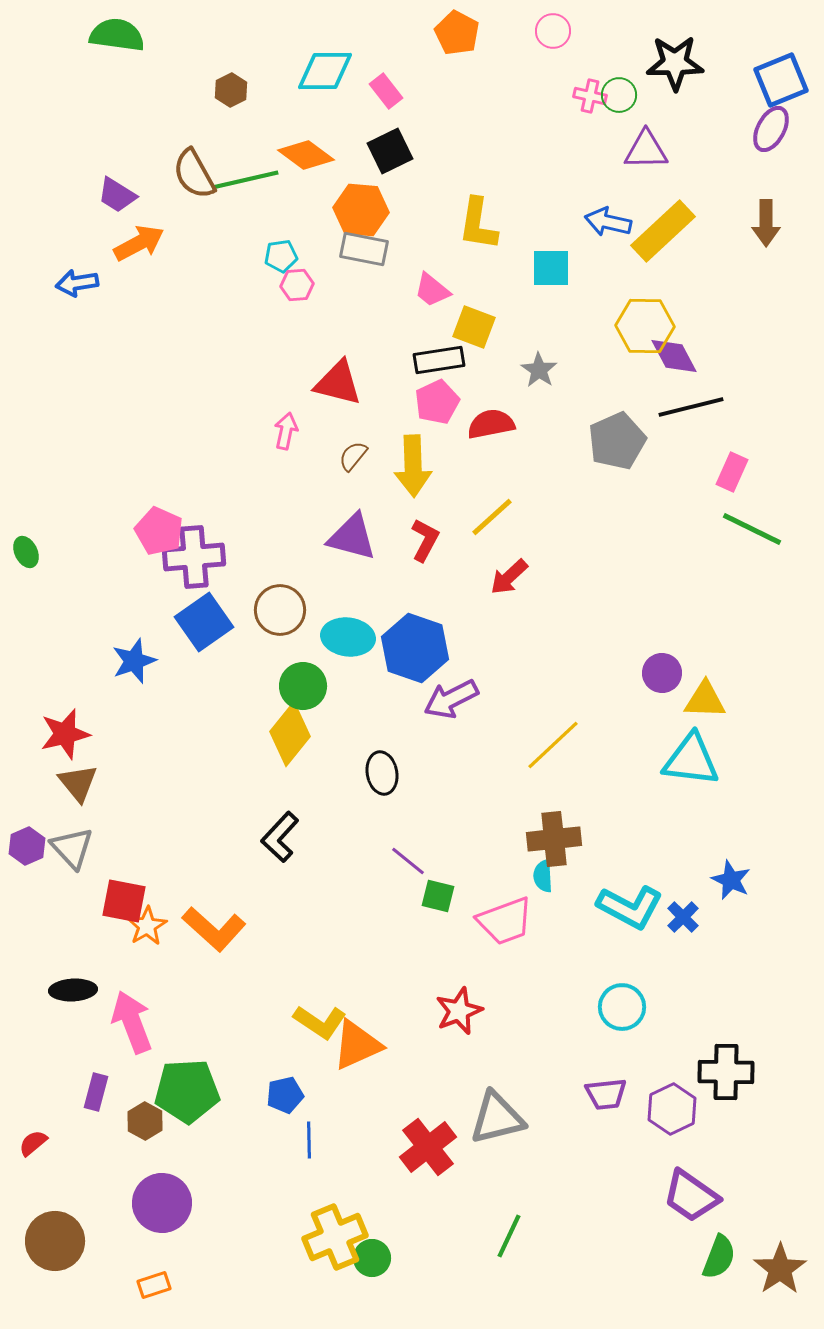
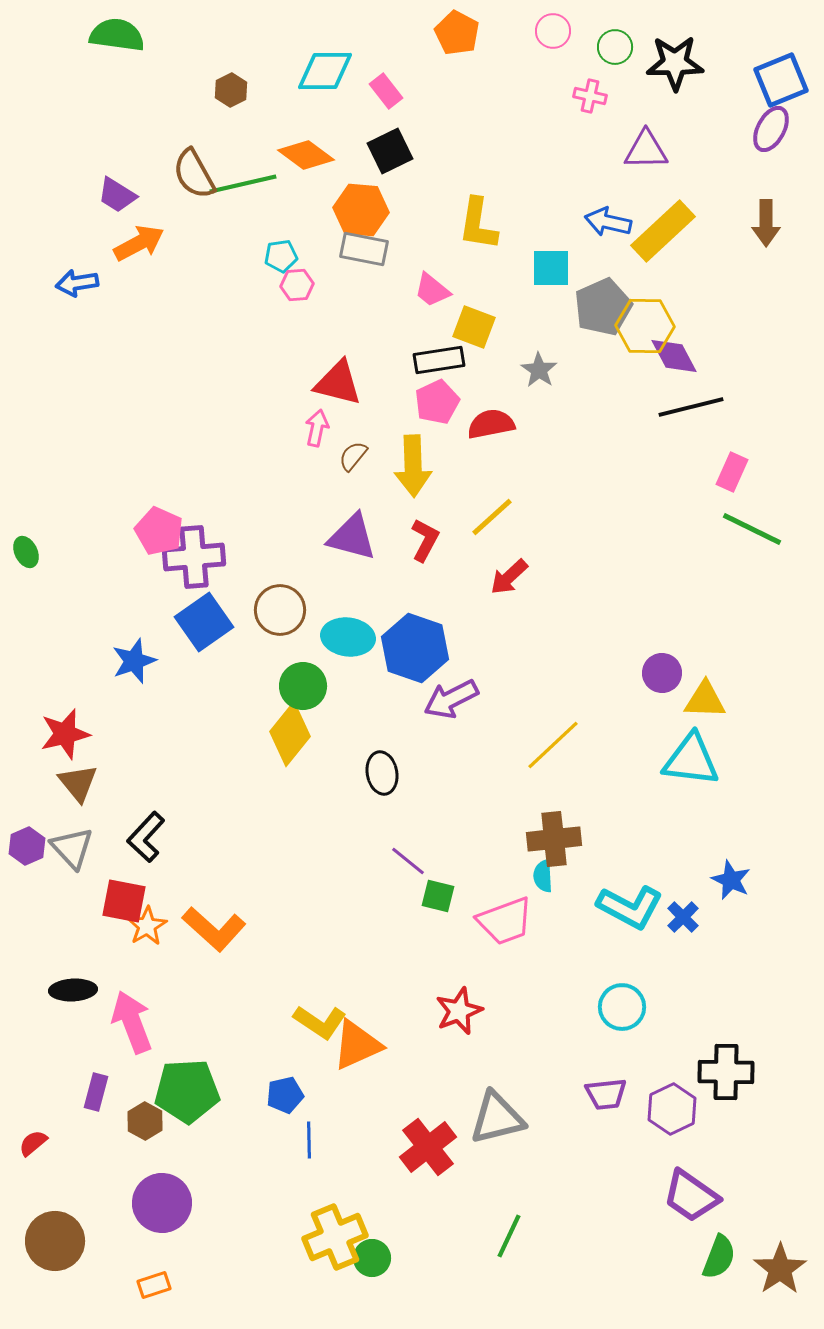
green circle at (619, 95): moved 4 px left, 48 px up
green line at (245, 180): moved 2 px left, 4 px down
pink arrow at (286, 431): moved 31 px right, 3 px up
gray pentagon at (617, 441): moved 14 px left, 134 px up
black L-shape at (280, 837): moved 134 px left
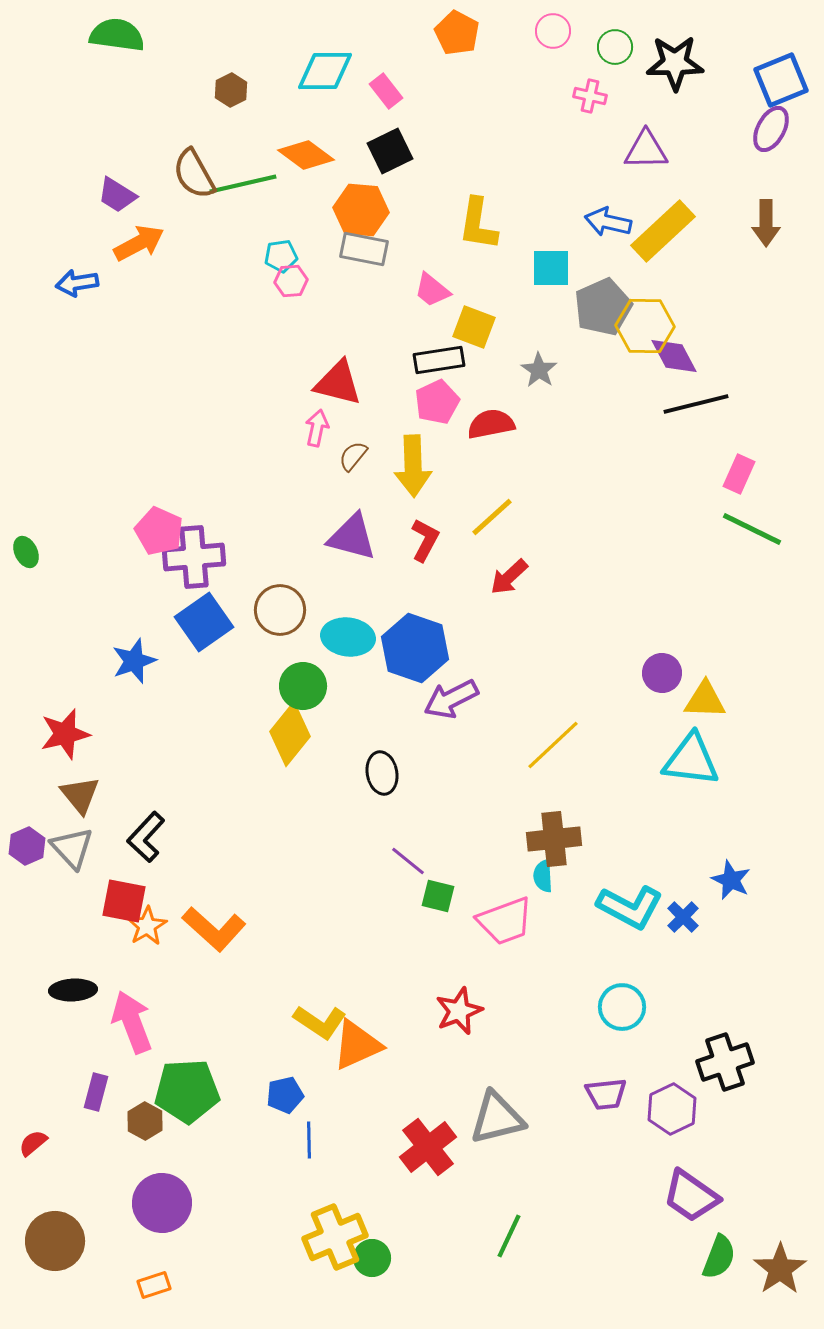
pink hexagon at (297, 285): moved 6 px left, 4 px up
black line at (691, 407): moved 5 px right, 3 px up
pink rectangle at (732, 472): moved 7 px right, 2 px down
brown triangle at (78, 783): moved 2 px right, 12 px down
black cross at (726, 1072): moved 1 px left, 10 px up; rotated 20 degrees counterclockwise
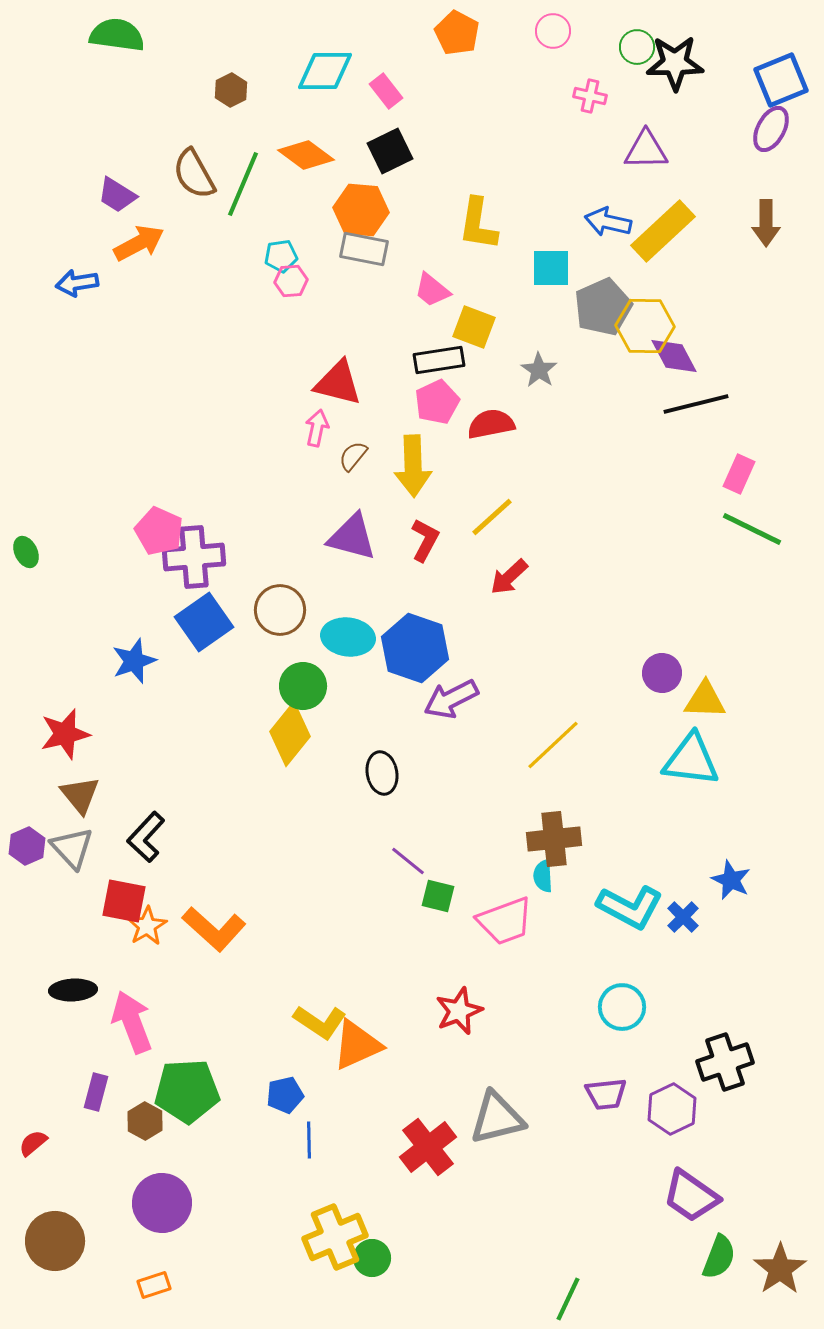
green circle at (615, 47): moved 22 px right
green line at (243, 184): rotated 54 degrees counterclockwise
green line at (509, 1236): moved 59 px right, 63 px down
